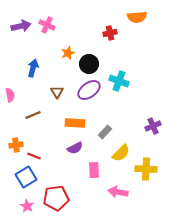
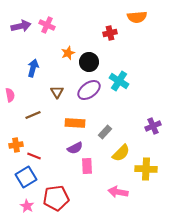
black circle: moved 2 px up
cyan cross: rotated 12 degrees clockwise
pink rectangle: moved 7 px left, 4 px up
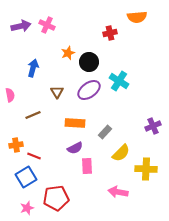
pink star: moved 2 px down; rotated 24 degrees clockwise
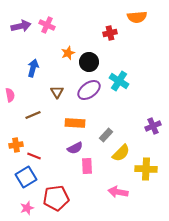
gray rectangle: moved 1 px right, 3 px down
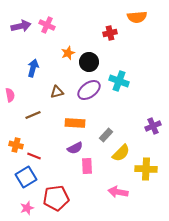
cyan cross: rotated 12 degrees counterclockwise
brown triangle: rotated 48 degrees clockwise
orange cross: rotated 24 degrees clockwise
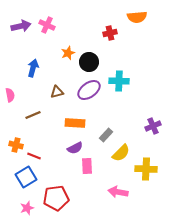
cyan cross: rotated 18 degrees counterclockwise
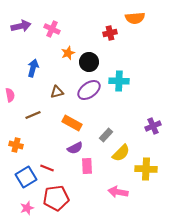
orange semicircle: moved 2 px left, 1 px down
pink cross: moved 5 px right, 4 px down
orange rectangle: moved 3 px left; rotated 24 degrees clockwise
red line: moved 13 px right, 12 px down
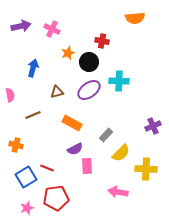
red cross: moved 8 px left, 8 px down; rotated 24 degrees clockwise
purple semicircle: moved 1 px down
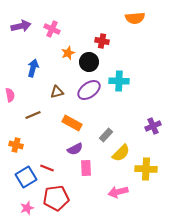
pink rectangle: moved 1 px left, 2 px down
pink arrow: rotated 24 degrees counterclockwise
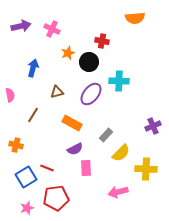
purple ellipse: moved 2 px right, 4 px down; rotated 15 degrees counterclockwise
brown line: rotated 35 degrees counterclockwise
